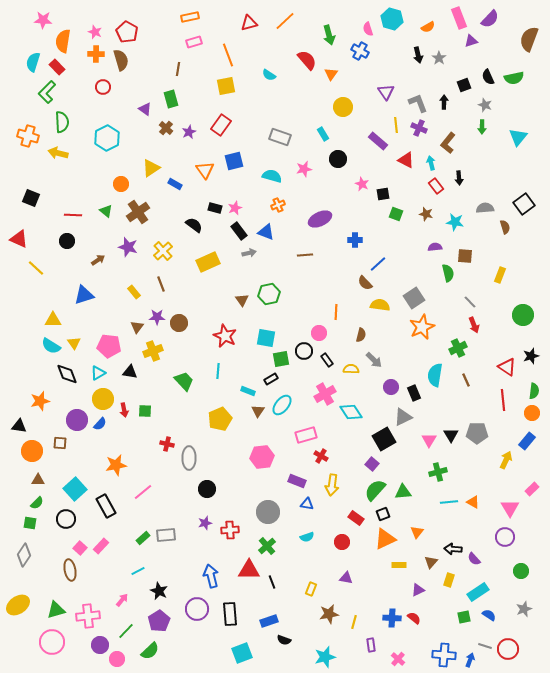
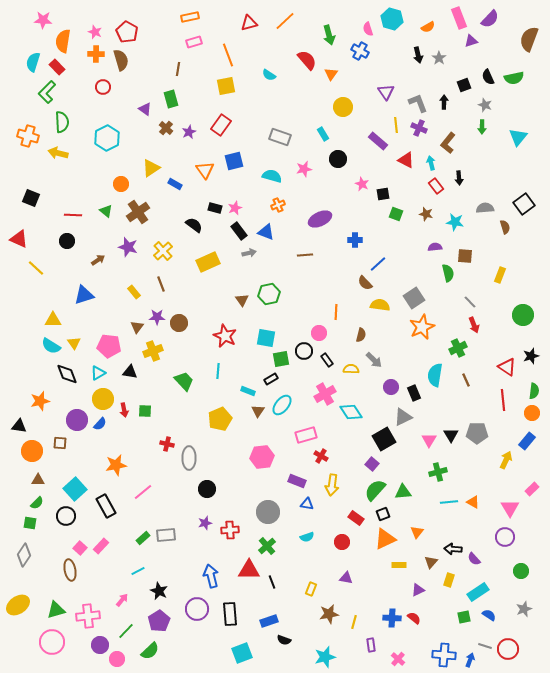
black circle at (66, 519): moved 3 px up
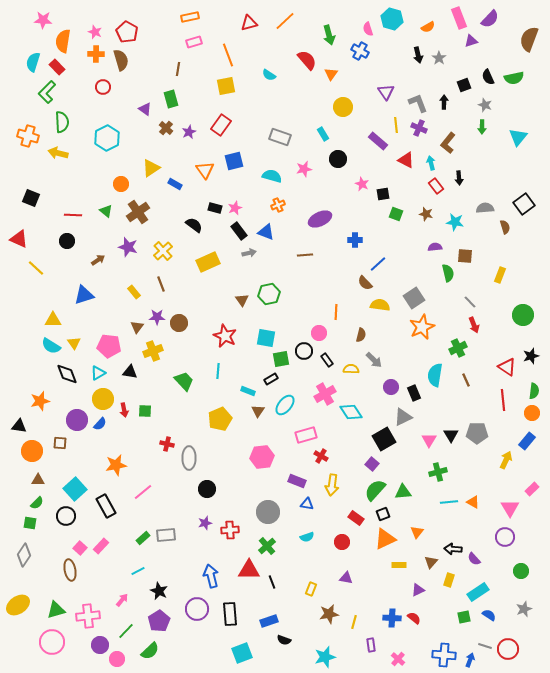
cyan ellipse at (282, 405): moved 3 px right
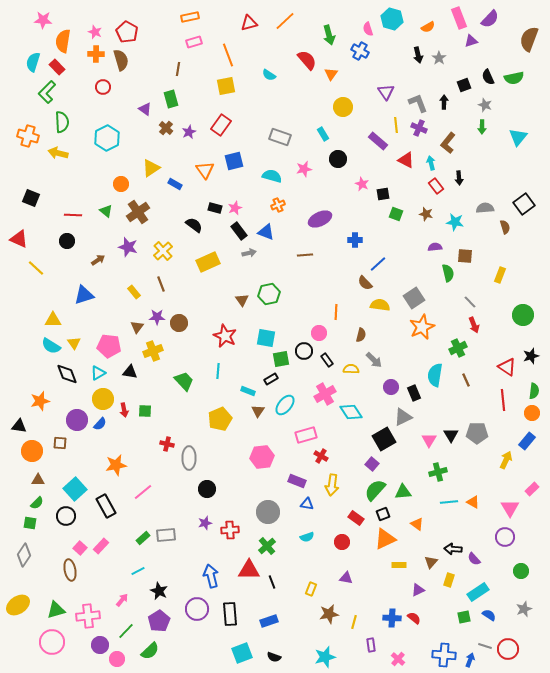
orange triangle at (417, 532): moved 8 px up; rotated 32 degrees counterclockwise
black semicircle at (284, 640): moved 10 px left, 17 px down
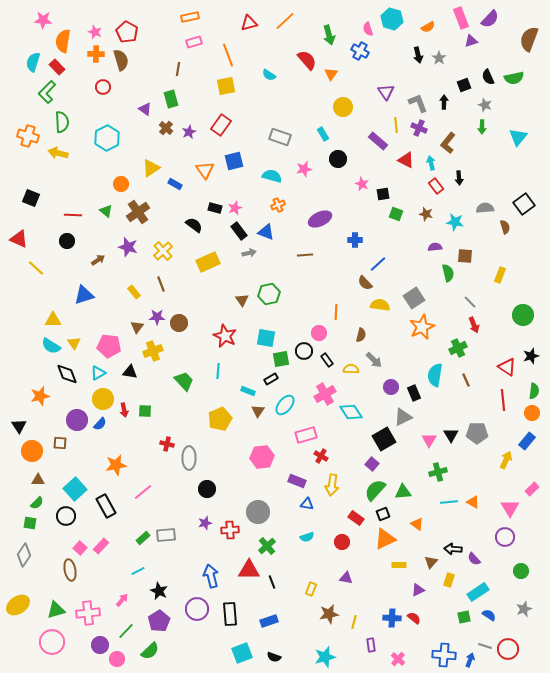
pink rectangle at (459, 18): moved 2 px right
orange star at (40, 401): moved 5 px up
black triangle at (19, 426): rotated 49 degrees clockwise
gray circle at (268, 512): moved 10 px left
pink cross at (88, 616): moved 3 px up
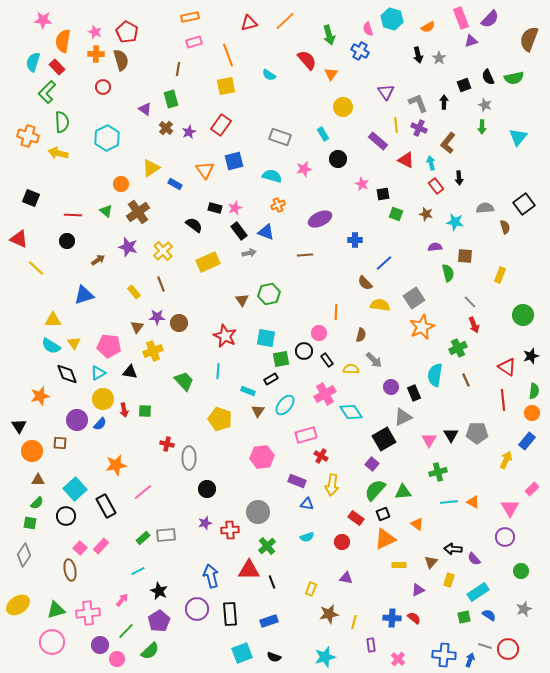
blue line at (378, 264): moved 6 px right, 1 px up
yellow pentagon at (220, 419): rotated 30 degrees counterclockwise
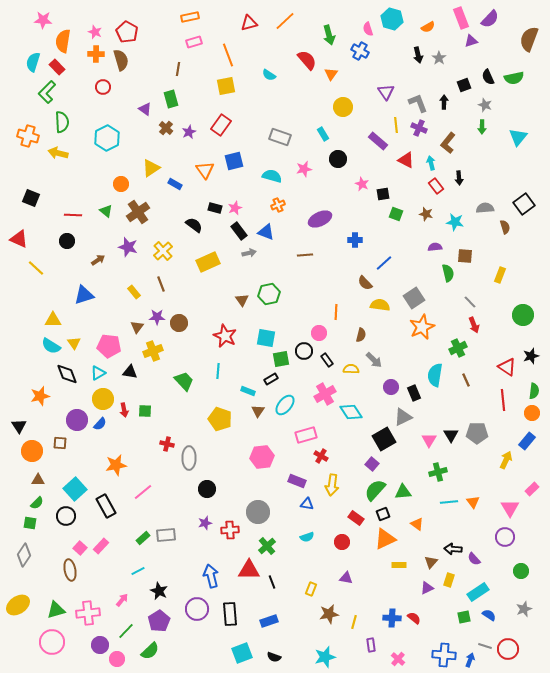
orange triangle at (473, 502): rotated 24 degrees clockwise
purple triangle at (418, 590): moved 9 px right, 2 px up
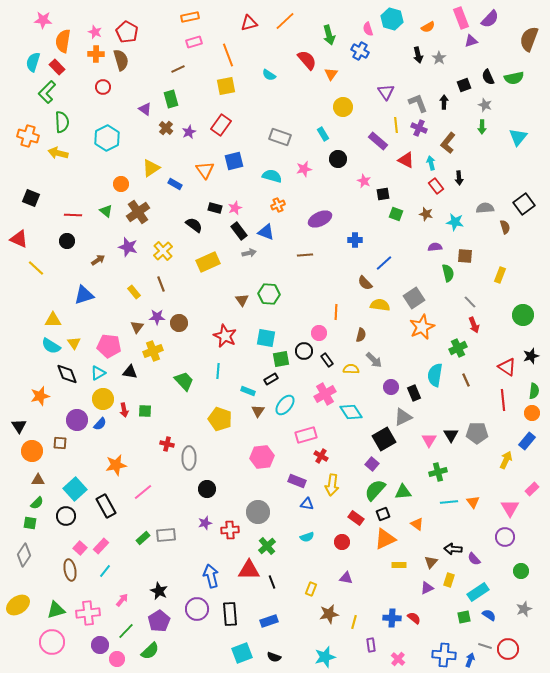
brown line at (178, 69): rotated 56 degrees clockwise
pink star at (362, 184): moved 2 px right, 3 px up
green hexagon at (269, 294): rotated 15 degrees clockwise
cyan line at (138, 571): moved 33 px left; rotated 24 degrees counterclockwise
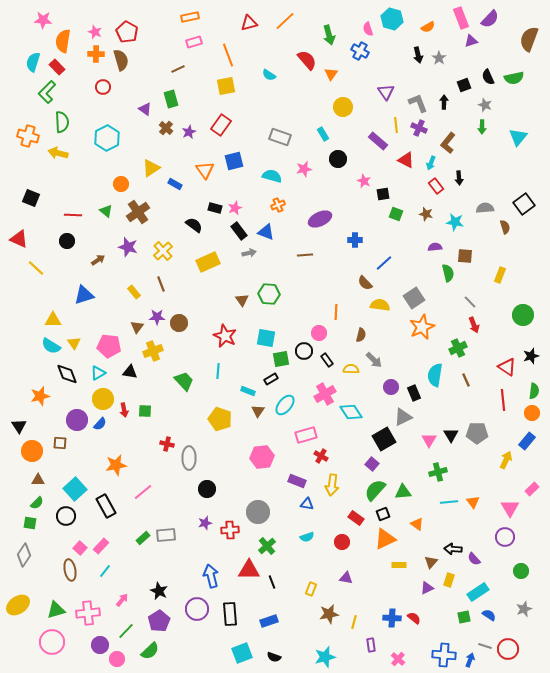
cyan arrow at (431, 163): rotated 144 degrees counterclockwise
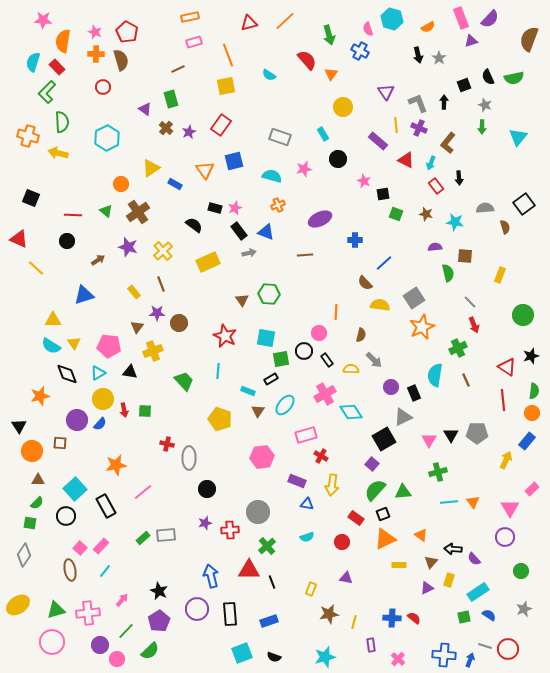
purple star at (157, 317): moved 4 px up
orange triangle at (417, 524): moved 4 px right, 11 px down
